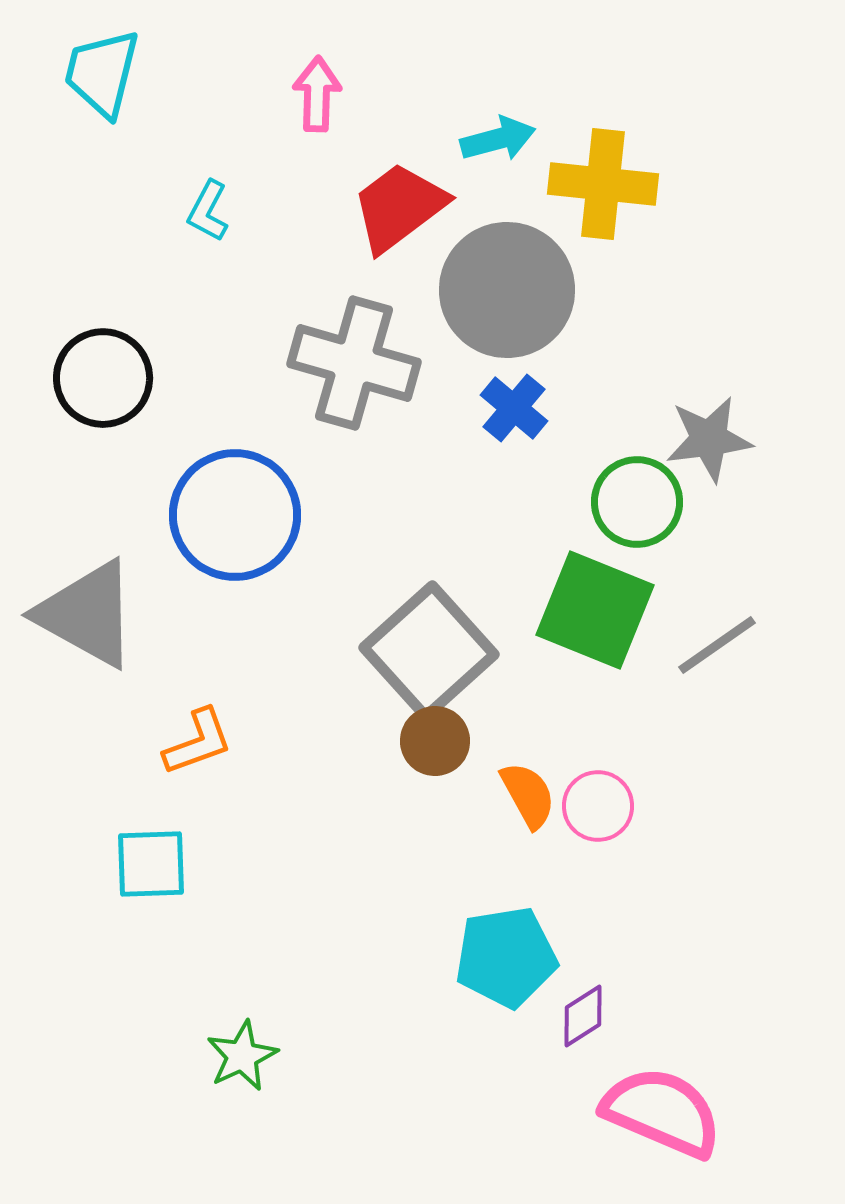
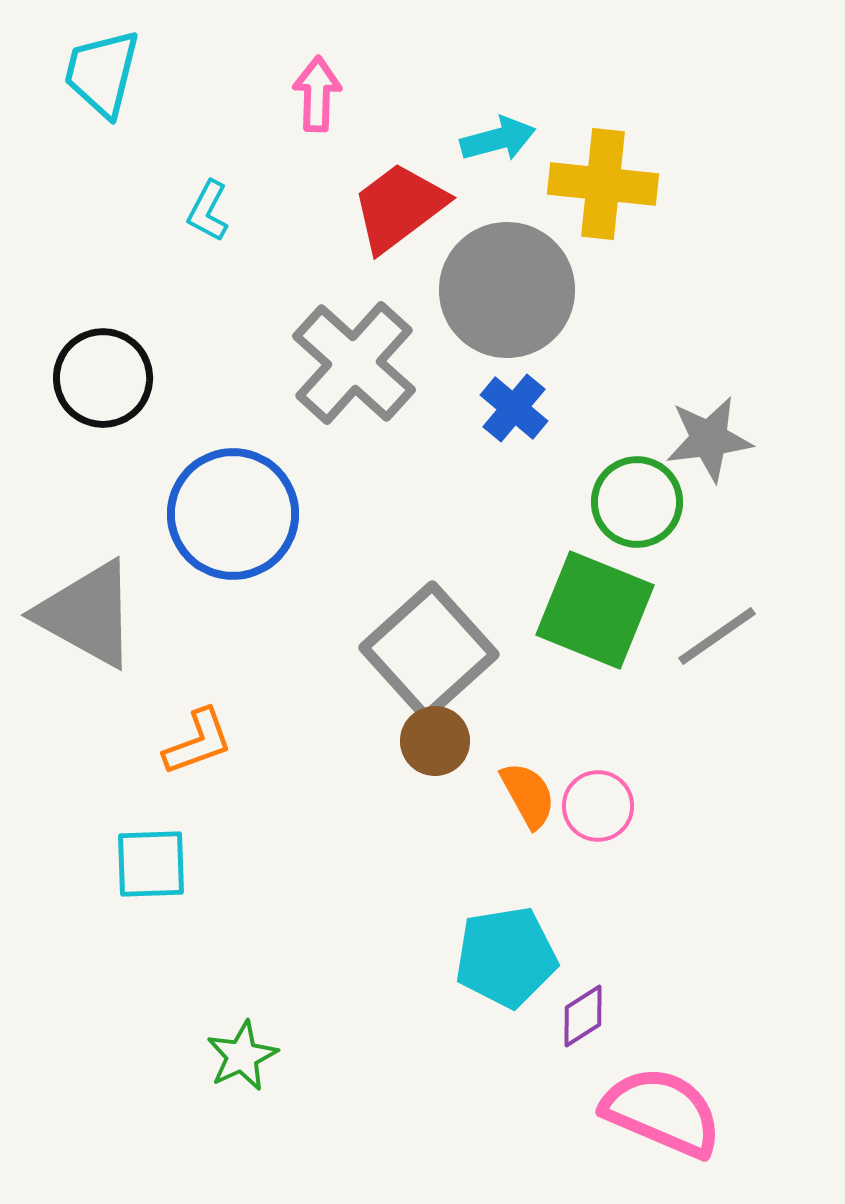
gray cross: rotated 26 degrees clockwise
blue circle: moved 2 px left, 1 px up
gray line: moved 9 px up
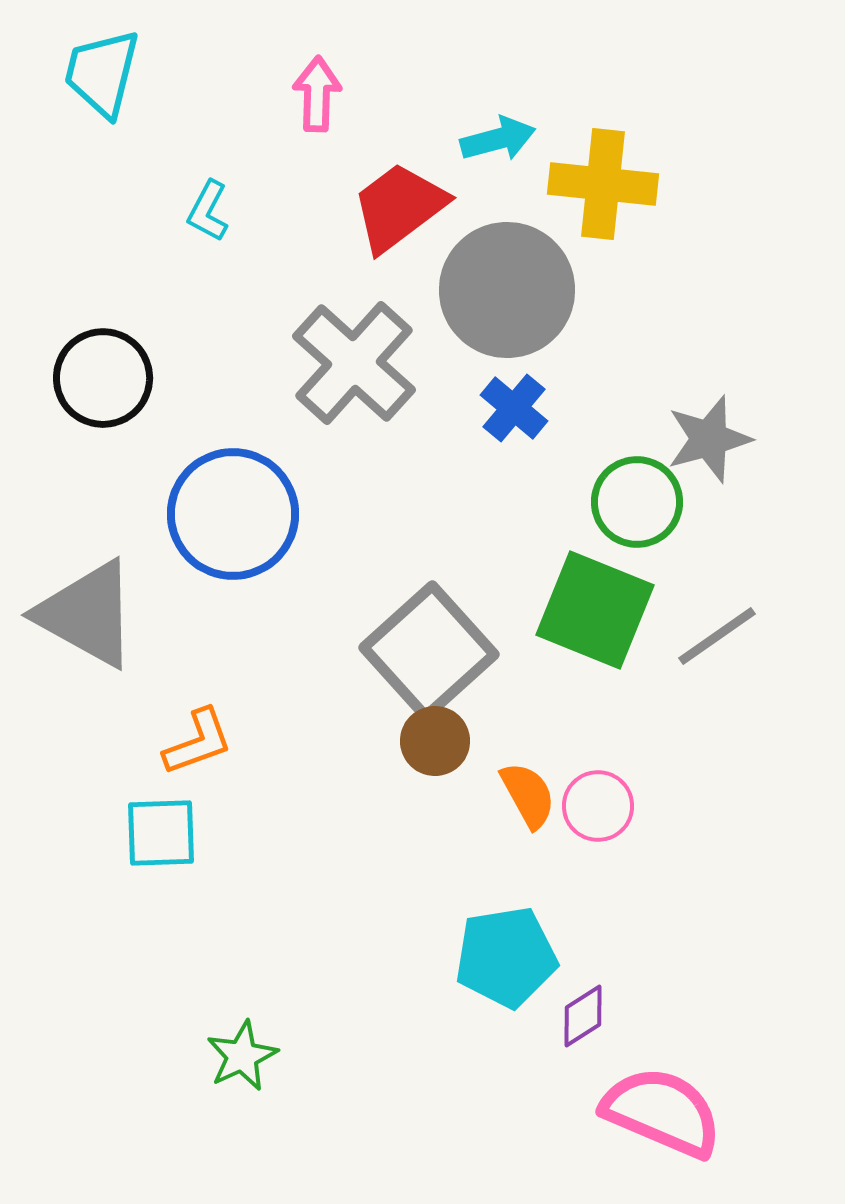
gray star: rotated 8 degrees counterclockwise
cyan square: moved 10 px right, 31 px up
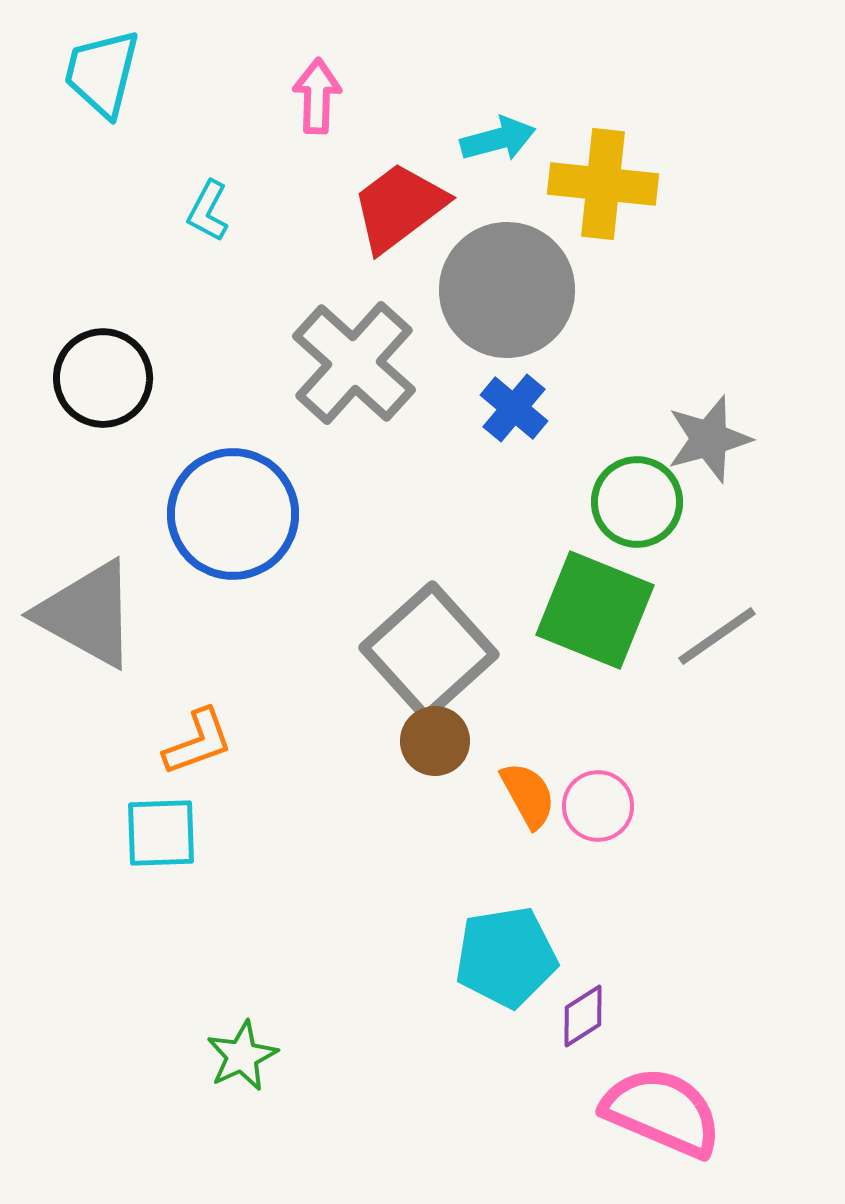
pink arrow: moved 2 px down
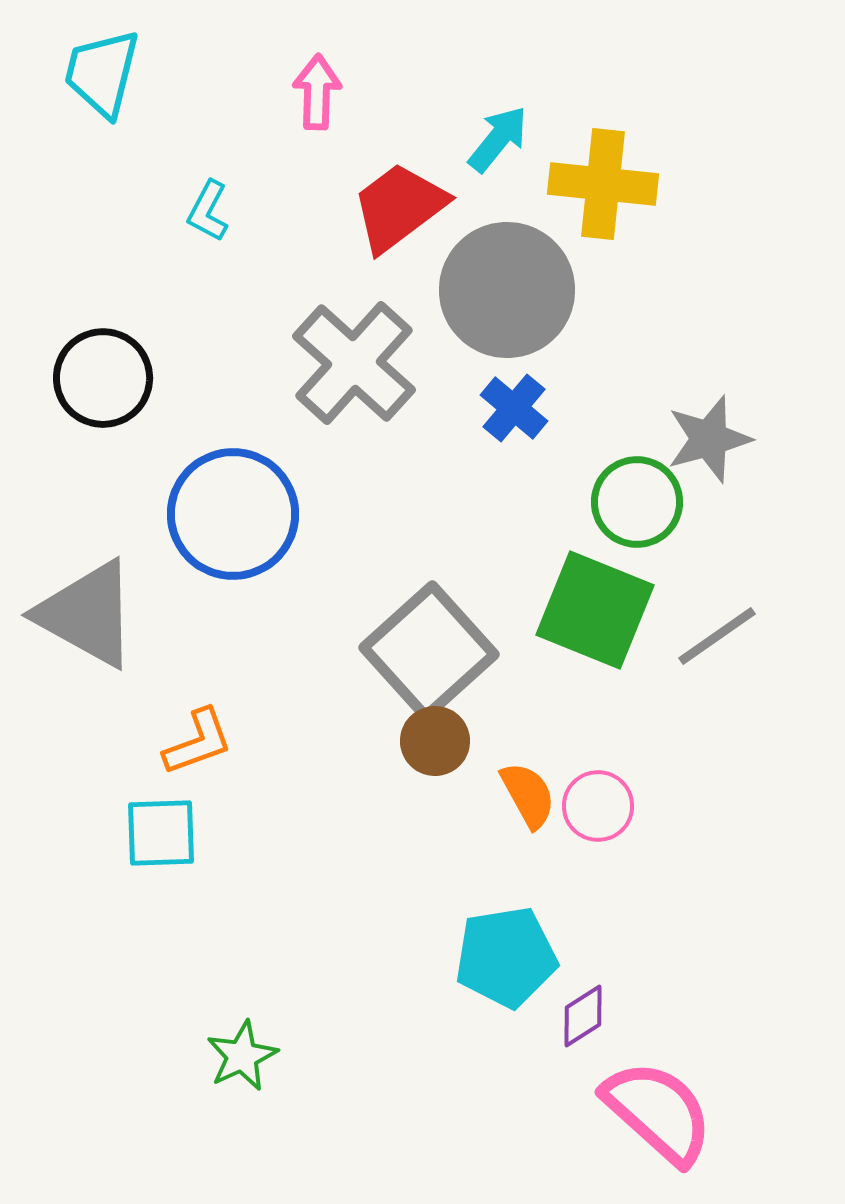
pink arrow: moved 4 px up
cyan arrow: rotated 36 degrees counterclockwise
pink semicircle: moved 4 px left; rotated 19 degrees clockwise
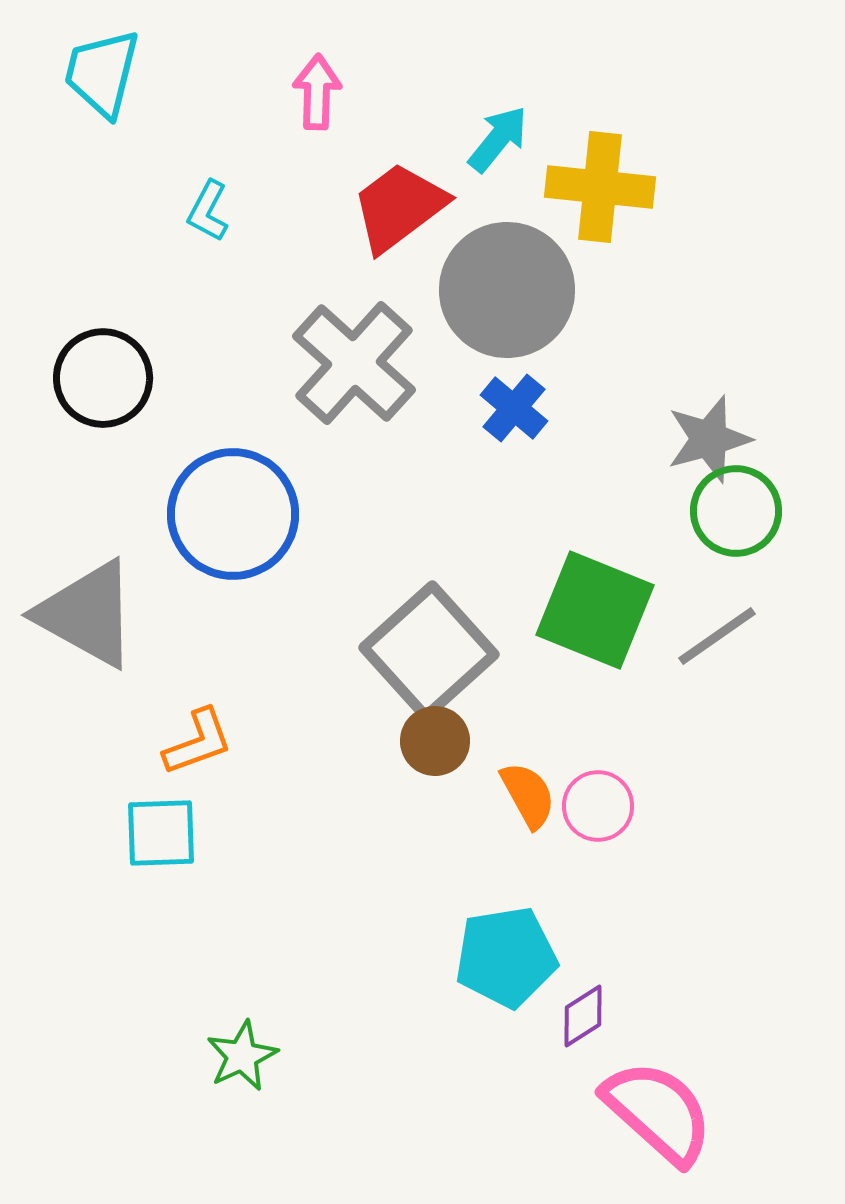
yellow cross: moved 3 px left, 3 px down
green circle: moved 99 px right, 9 px down
